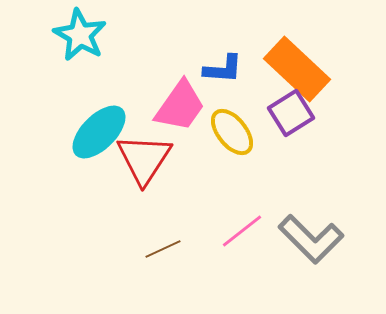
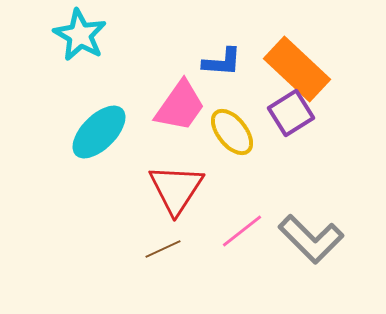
blue L-shape: moved 1 px left, 7 px up
red triangle: moved 32 px right, 30 px down
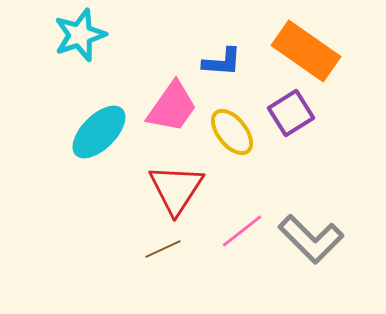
cyan star: rotated 24 degrees clockwise
orange rectangle: moved 9 px right, 18 px up; rotated 8 degrees counterclockwise
pink trapezoid: moved 8 px left, 1 px down
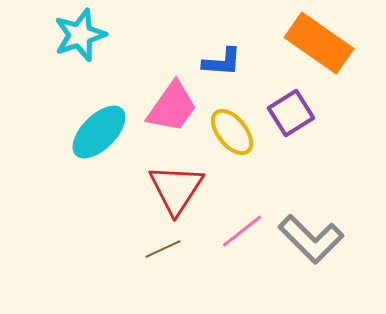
orange rectangle: moved 13 px right, 8 px up
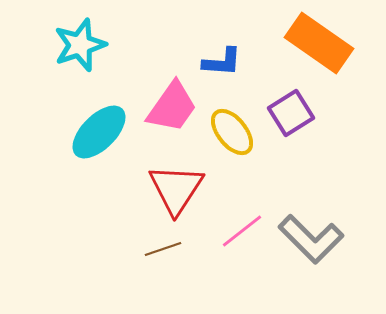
cyan star: moved 10 px down
brown line: rotated 6 degrees clockwise
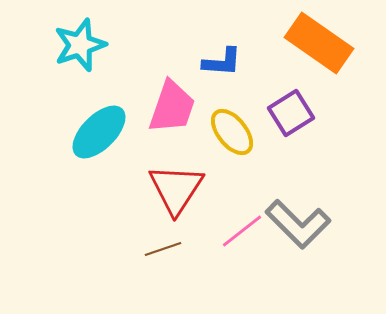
pink trapezoid: rotated 16 degrees counterclockwise
gray L-shape: moved 13 px left, 15 px up
